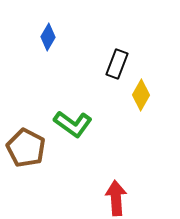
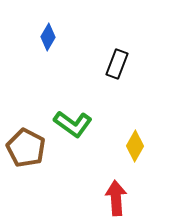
yellow diamond: moved 6 px left, 51 px down
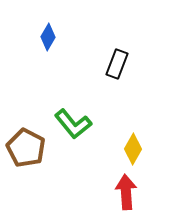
green L-shape: rotated 15 degrees clockwise
yellow diamond: moved 2 px left, 3 px down
red arrow: moved 10 px right, 6 px up
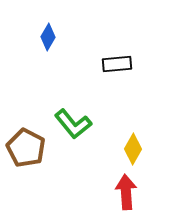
black rectangle: rotated 64 degrees clockwise
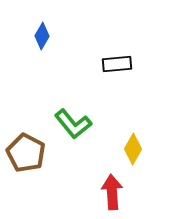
blue diamond: moved 6 px left, 1 px up
brown pentagon: moved 5 px down
red arrow: moved 14 px left
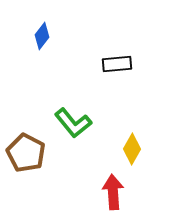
blue diamond: rotated 8 degrees clockwise
green L-shape: moved 1 px up
yellow diamond: moved 1 px left
red arrow: moved 1 px right
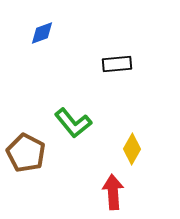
blue diamond: moved 3 px up; rotated 32 degrees clockwise
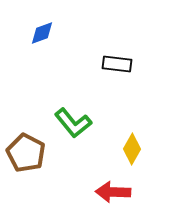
black rectangle: rotated 12 degrees clockwise
red arrow: rotated 84 degrees counterclockwise
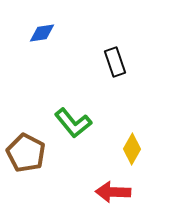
blue diamond: rotated 12 degrees clockwise
black rectangle: moved 2 px left, 2 px up; rotated 64 degrees clockwise
